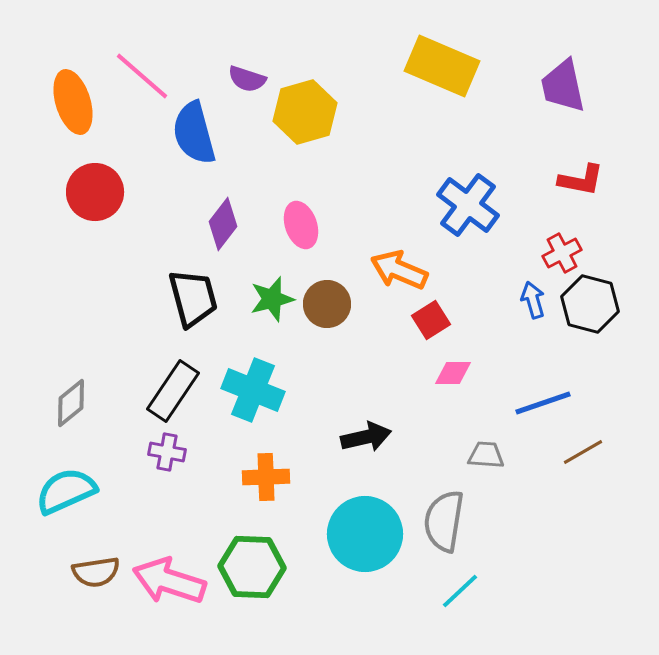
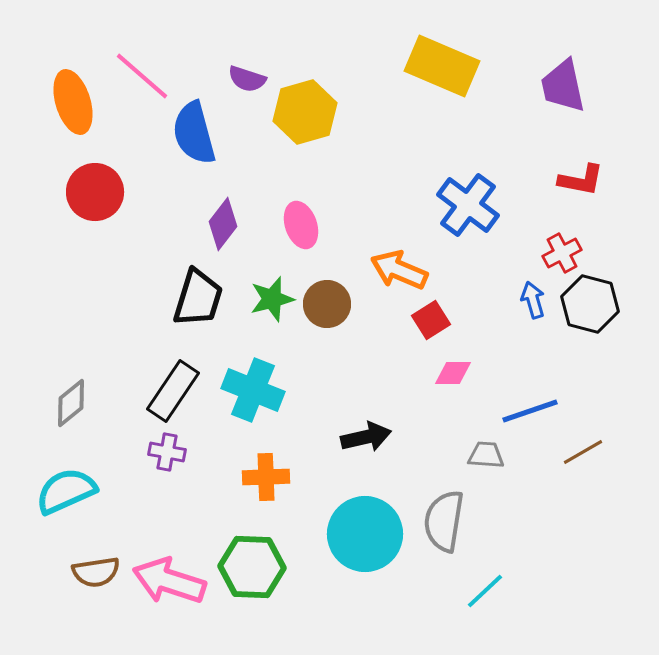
black trapezoid: moved 5 px right; rotated 32 degrees clockwise
blue line: moved 13 px left, 8 px down
cyan line: moved 25 px right
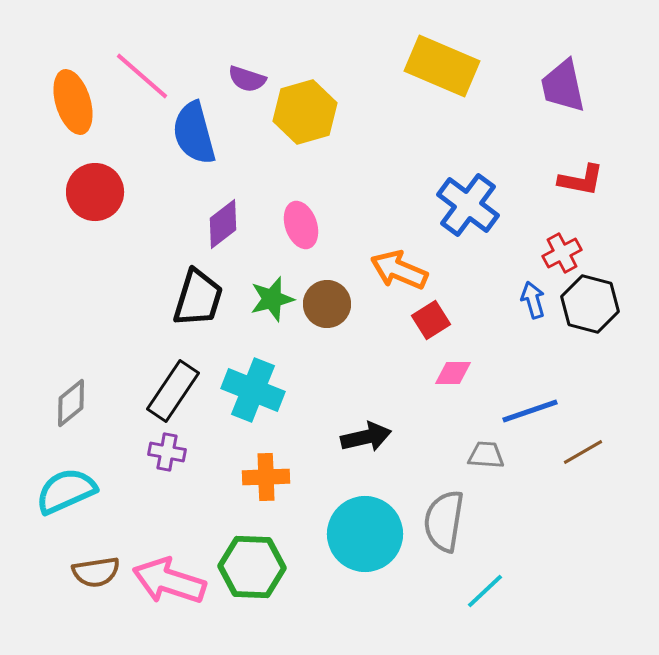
purple diamond: rotated 15 degrees clockwise
